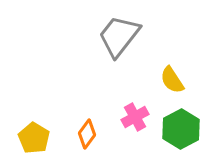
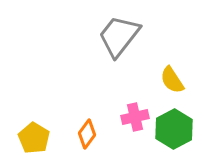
pink cross: rotated 16 degrees clockwise
green hexagon: moved 7 px left
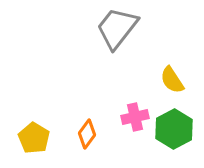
gray trapezoid: moved 2 px left, 8 px up
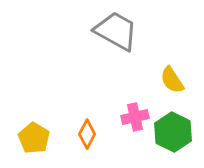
gray trapezoid: moved 1 px left, 3 px down; rotated 81 degrees clockwise
green hexagon: moved 1 px left, 3 px down; rotated 6 degrees counterclockwise
orange diamond: rotated 8 degrees counterclockwise
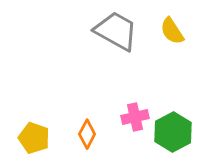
yellow semicircle: moved 49 px up
green hexagon: rotated 6 degrees clockwise
yellow pentagon: rotated 12 degrees counterclockwise
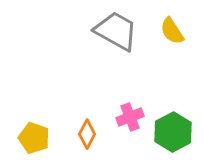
pink cross: moved 5 px left; rotated 8 degrees counterclockwise
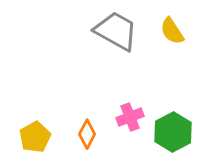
yellow pentagon: moved 1 px right, 1 px up; rotated 24 degrees clockwise
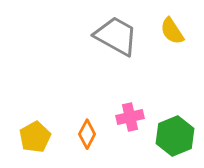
gray trapezoid: moved 5 px down
pink cross: rotated 8 degrees clockwise
green hexagon: moved 2 px right, 4 px down; rotated 6 degrees clockwise
